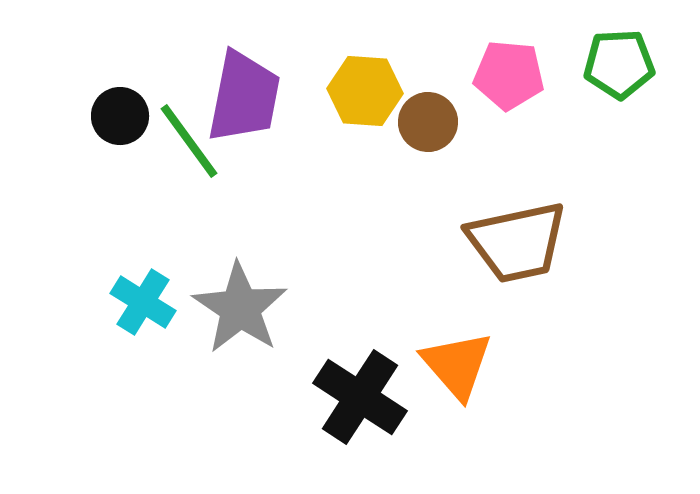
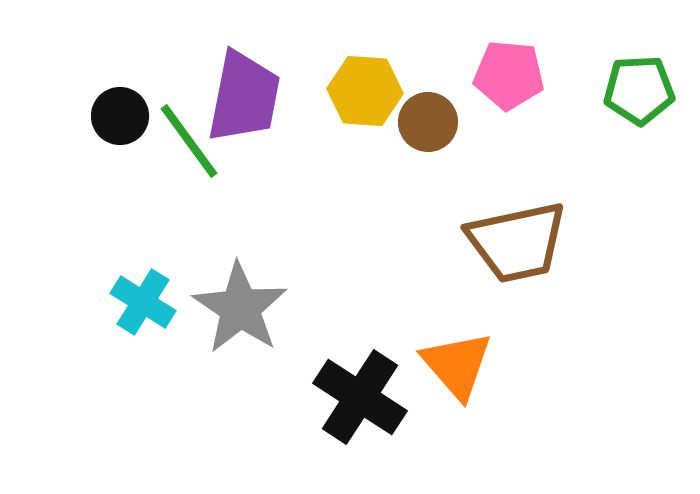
green pentagon: moved 20 px right, 26 px down
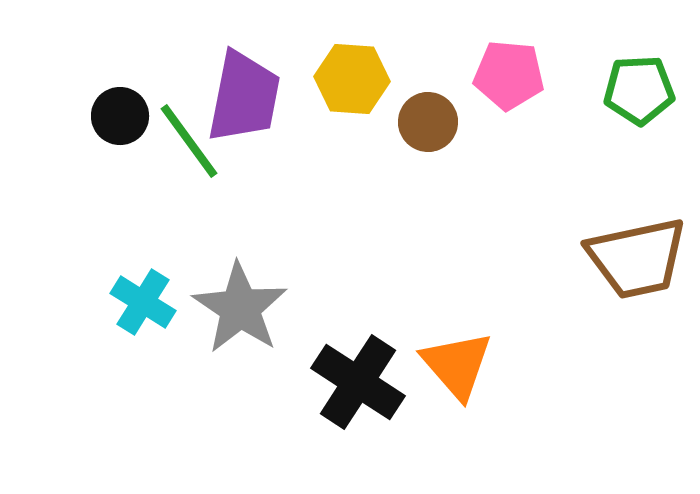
yellow hexagon: moved 13 px left, 12 px up
brown trapezoid: moved 120 px right, 16 px down
black cross: moved 2 px left, 15 px up
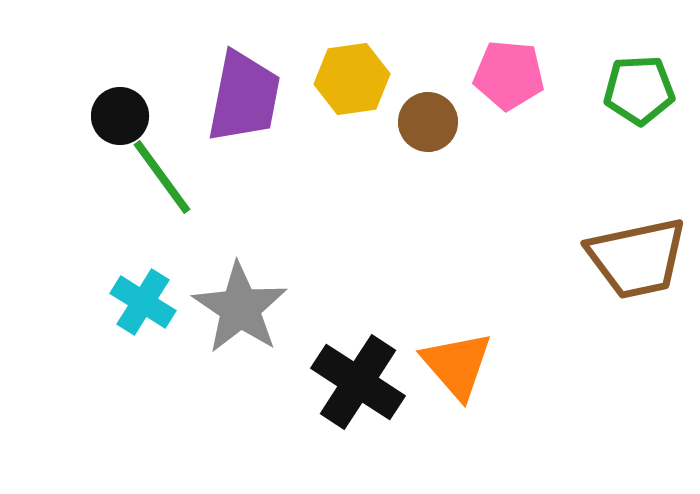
yellow hexagon: rotated 12 degrees counterclockwise
green line: moved 27 px left, 36 px down
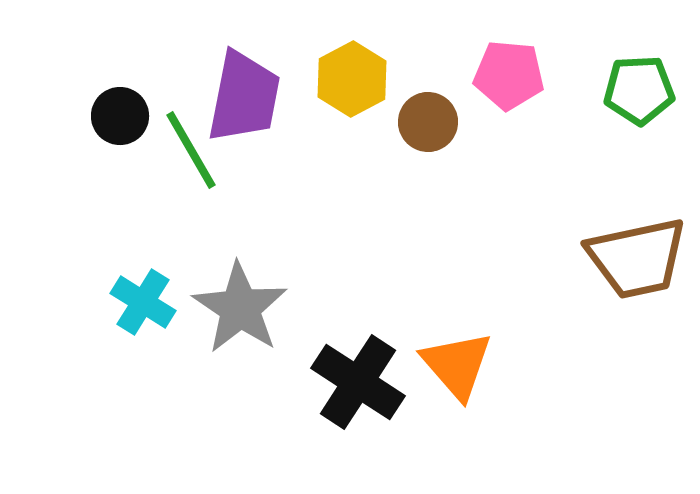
yellow hexagon: rotated 20 degrees counterclockwise
green line: moved 29 px right, 27 px up; rotated 6 degrees clockwise
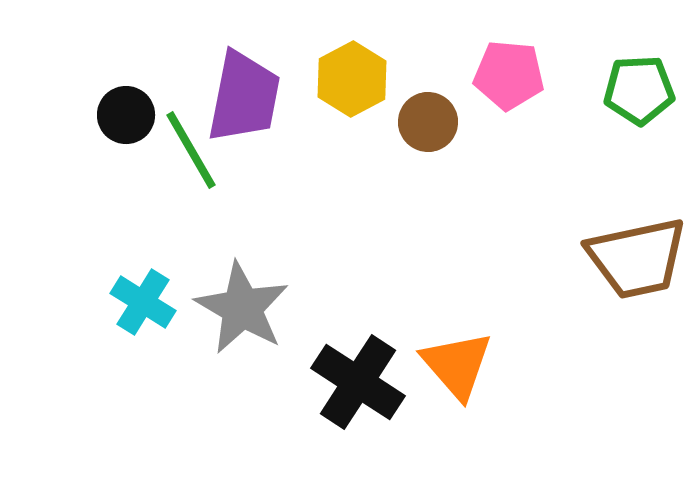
black circle: moved 6 px right, 1 px up
gray star: moved 2 px right; rotated 4 degrees counterclockwise
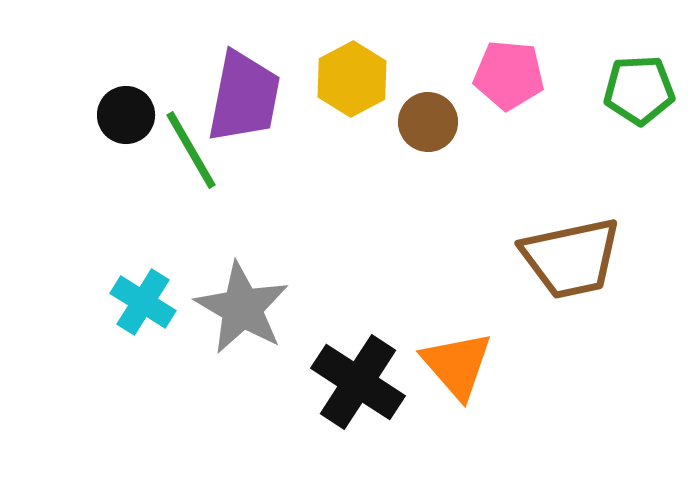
brown trapezoid: moved 66 px left
